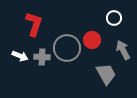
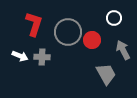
gray circle: moved 1 px right, 16 px up
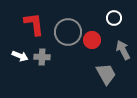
red L-shape: rotated 25 degrees counterclockwise
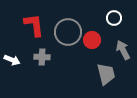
red L-shape: moved 1 px down
white arrow: moved 8 px left, 4 px down
gray trapezoid: rotated 15 degrees clockwise
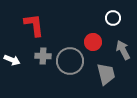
white circle: moved 1 px left
gray circle: moved 2 px right, 29 px down
red circle: moved 1 px right, 2 px down
gray cross: moved 1 px right, 1 px up
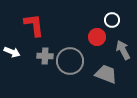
white circle: moved 1 px left, 2 px down
red circle: moved 4 px right, 5 px up
gray cross: moved 2 px right
white arrow: moved 8 px up
gray trapezoid: rotated 55 degrees counterclockwise
